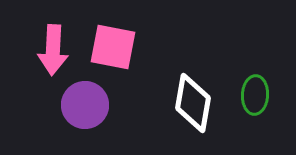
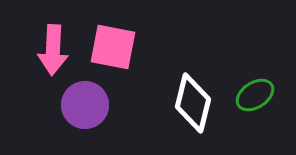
green ellipse: rotated 54 degrees clockwise
white diamond: rotated 4 degrees clockwise
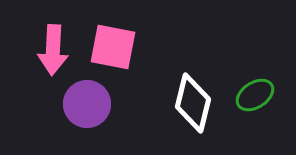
purple circle: moved 2 px right, 1 px up
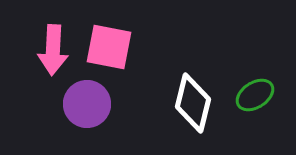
pink square: moved 4 px left
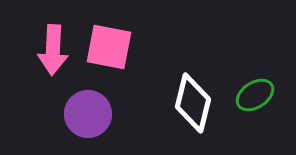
purple circle: moved 1 px right, 10 px down
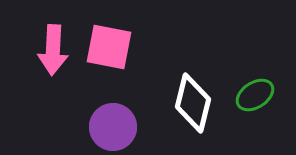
purple circle: moved 25 px right, 13 px down
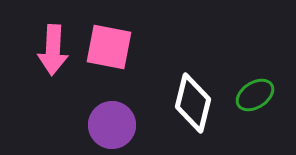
purple circle: moved 1 px left, 2 px up
